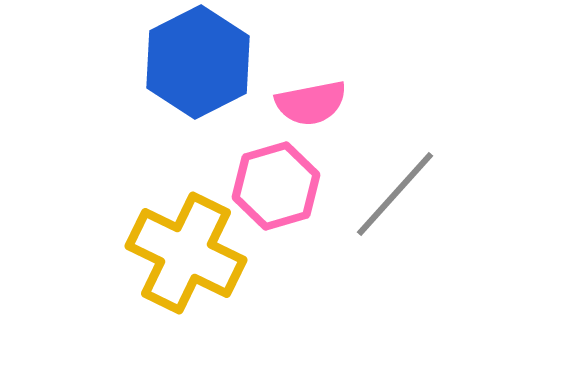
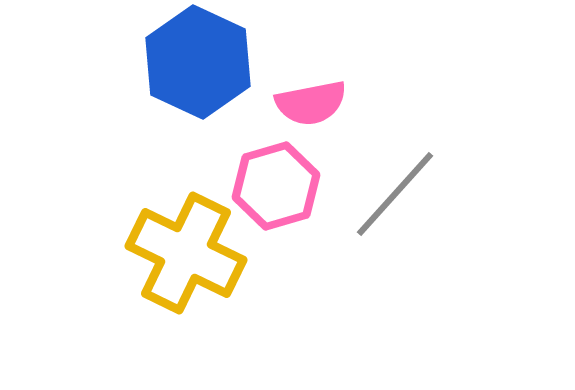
blue hexagon: rotated 8 degrees counterclockwise
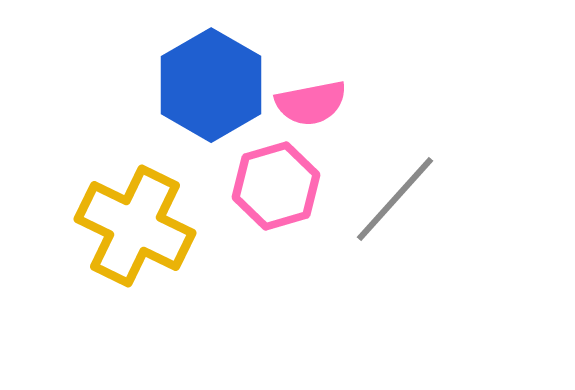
blue hexagon: moved 13 px right, 23 px down; rotated 5 degrees clockwise
gray line: moved 5 px down
yellow cross: moved 51 px left, 27 px up
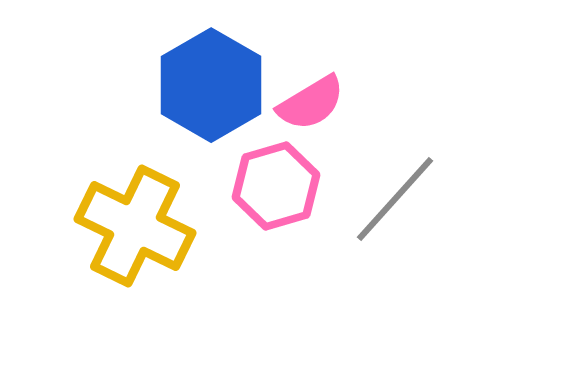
pink semicircle: rotated 20 degrees counterclockwise
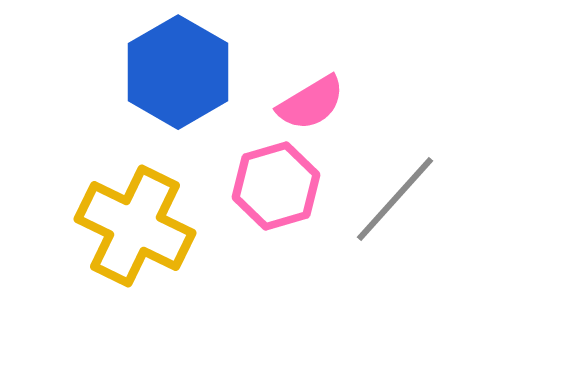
blue hexagon: moved 33 px left, 13 px up
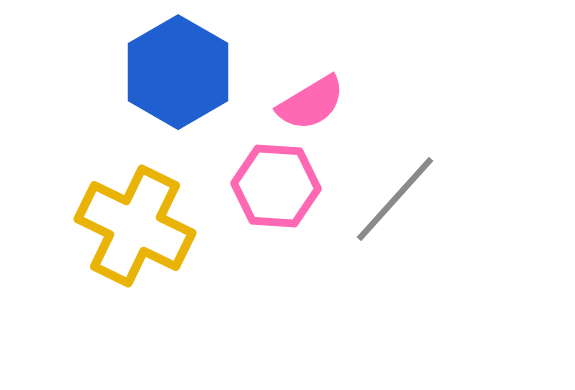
pink hexagon: rotated 20 degrees clockwise
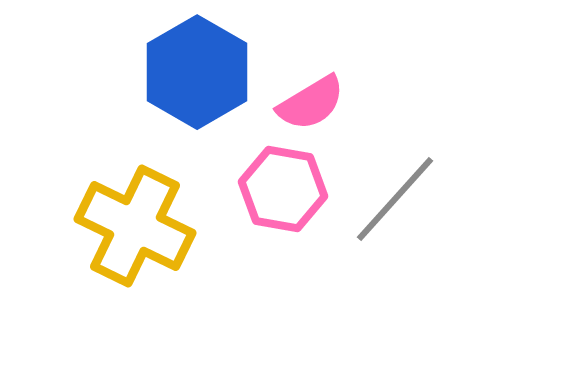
blue hexagon: moved 19 px right
pink hexagon: moved 7 px right, 3 px down; rotated 6 degrees clockwise
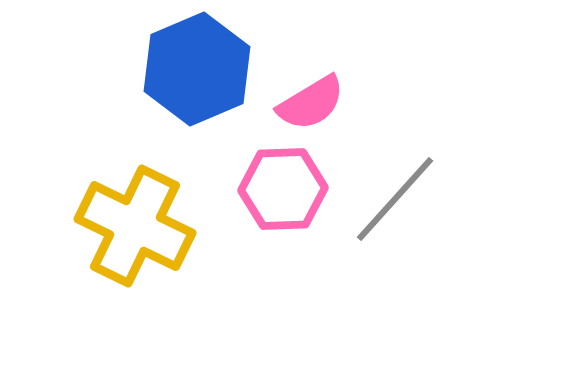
blue hexagon: moved 3 px up; rotated 7 degrees clockwise
pink hexagon: rotated 12 degrees counterclockwise
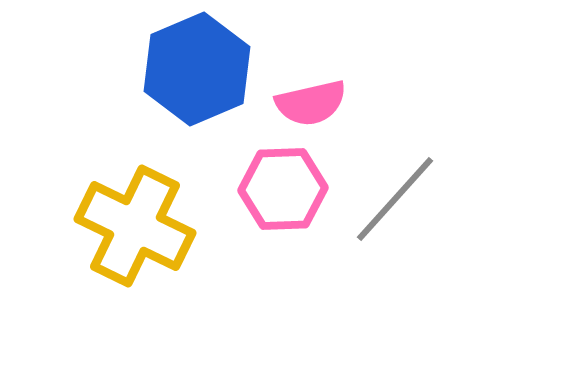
pink semicircle: rotated 18 degrees clockwise
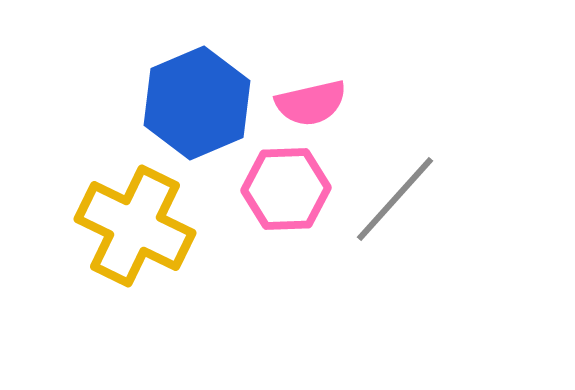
blue hexagon: moved 34 px down
pink hexagon: moved 3 px right
